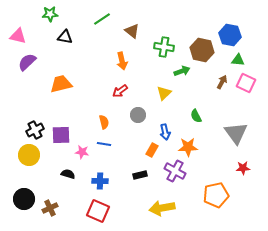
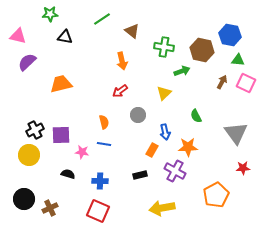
orange pentagon: rotated 15 degrees counterclockwise
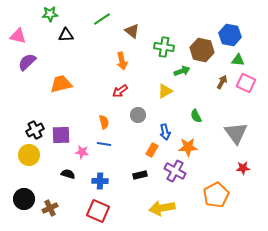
black triangle: moved 1 px right, 2 px up; rotated 14 degrees counterclockwise
yellow triangle: moved 1 px right, 2 px up; rotated 14 degrees clockwise
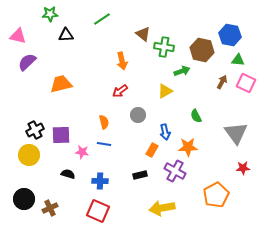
brown triangle: moved 11 px right, 3 px down
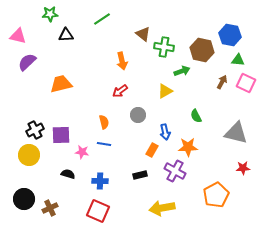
gray triangle: rotated 40 degrees counterclockwise
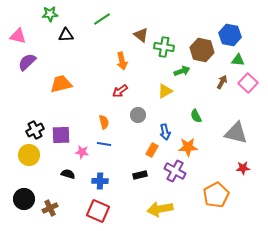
brown triangle: moved 2 px left, 1 px down
pink square: moved 2 px right; rotated 18 degrees clockwise
yellow arrow: moved 2 px left, 1 px down
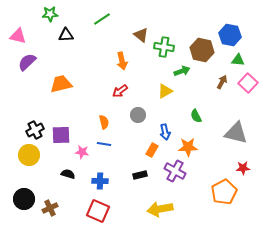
orange pentagon: moved 8 px right, 3 px up
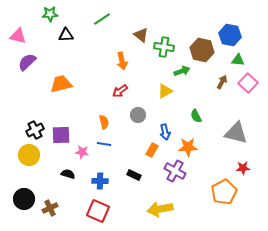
black rectangle: moved 6 px left; rotated 40 degrees clockwise
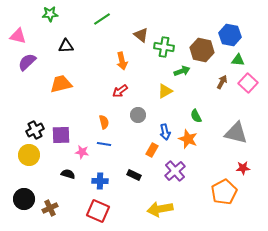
black triangle: moved 11 px down
orange star: moved 8 px up; rotated 24 degrees clockwise
purple cross: rotated 20 degrees clockwise
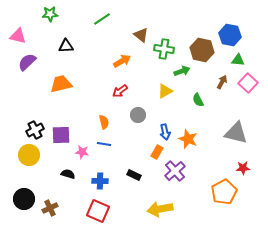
green cross: moved 2 px down
orange arrow: rotated 108 degrees counterclockwise
green semicircle: moved 2 px right, 16 px up
orange rectangle: moved 5 px right, 2 px down
